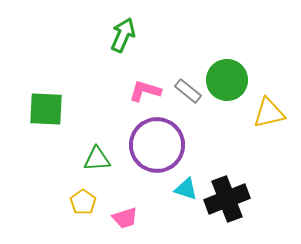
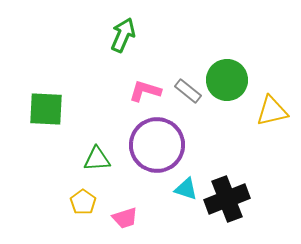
yellow triangle: moved 3 px right, 2 px up
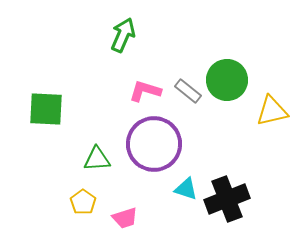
purple circle: moved 3 px left, 1 px up
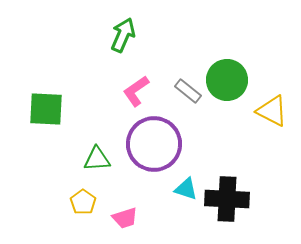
pink L-shape: moved 9 px left; rotated 52 degrees counterclockwise
yellow triangle: rotated 40 degrees clockwise
black cross: rotated 24 degrees clockwise
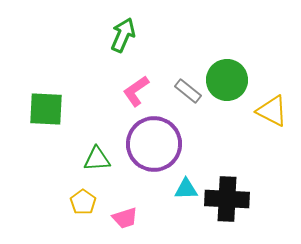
cyan triangle: rotated 20 degrees counterclockwise
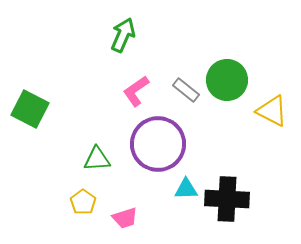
gray rectangle: moved 2 px left, 1 px up
green square: moved 16 px left; rotated 24 degrees clockwise
purple circle: moved 4 px right
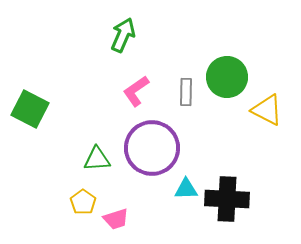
green circle: moved 3 px up
gray rectangle: moved 2 px down; rotated 52 degrees clockwise
yellow triangle: moved 5 px left, 1 px up
purple circle: moved 6 px left, 4 px down
pink trapezoid: moved 9 px left, 1 px down
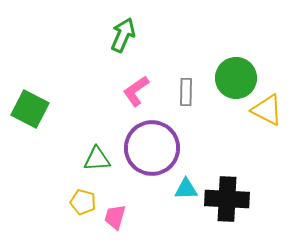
green circle: moved 9 px right, 1 px down
yellow pentagon: rotated 20 degrees counterclockwise
pink trapezoid: moved 1 px left, 2 px up; rotated 124 degrees clockwise
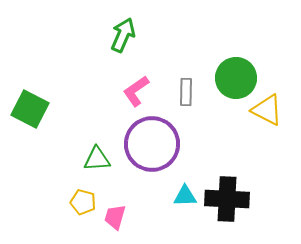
purple circle: moved 4 px up
cyan triangle: moved 1 px left, 7 px down
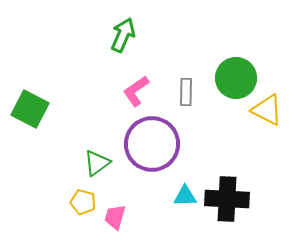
green triangle: moved 4 px down; rotated 32 degrees counterclockwise
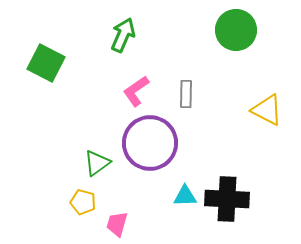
green circle: moved 48 px up
gray rectangle: moved 2 px down
green square: moved 16 px right, 46 px up
purple circle: moved 2 px left, 1 px up
pink trapezoid: moved 2 px right, 7 px down
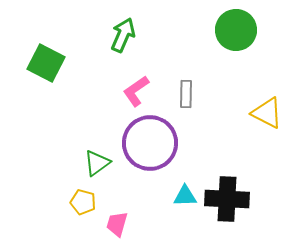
yellow triangle: moved 3 px down
